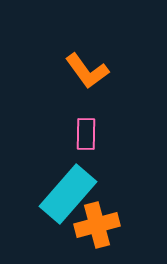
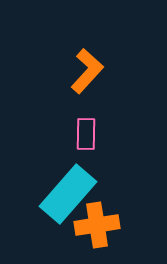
orange L-shape: rotated 102 degrees counterclockwise
orange cross: rotated 6 degrees clockwise
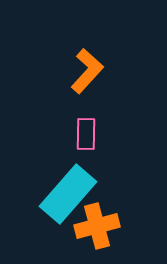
orange cross: moved 1 px down; rotated 6 degrees counterclockwise
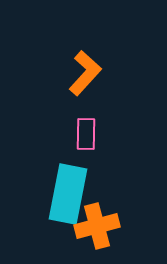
orange L-shape: moved 2 px left, 2 px down
cyan rectangle: rotated 30 degrees counterclockwise
